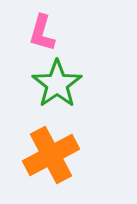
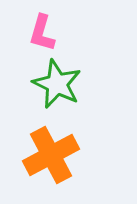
green star: rotated 12 degrees counterclockwise
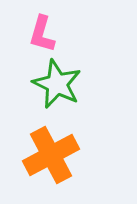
pink L-shape: moved 1 px down
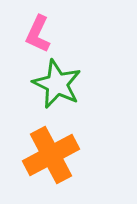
pink L-shape: moved 4 px left; rotated 9 degrees clockwise
